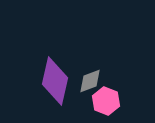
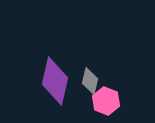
gray diamond: rotated 56 degrees counterclockwise
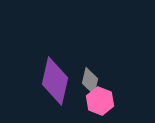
pink hexagon: moved 6 px left
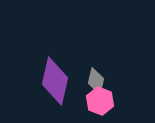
gray diamond: moved 6 px right
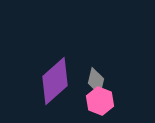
purple diamond: rotated 36 degrees clockwise
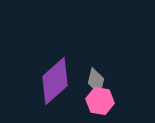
pink hexagon: rotated 12 degrees counterclockwise
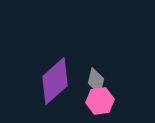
pink hexagon: rotated 16 degrees counterclockwise
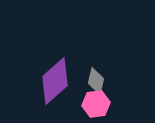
pink hexagon: moved 4 px left, 3 px down
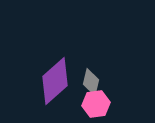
gray diamond: moved 5 px left, 1 px down
